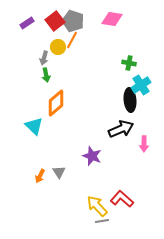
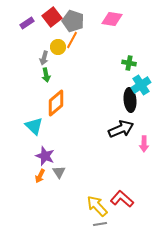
red square: moved 3 px left, 4 px up
purple star: moved 47 px left
gray line: moved 2 px left, 3 px down
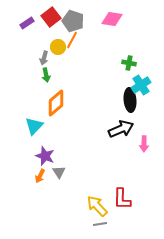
red square: moved 1 px left
cyan triangle: rotated 30 degrees clockwise
red L-shape: rotated 130 degrees counterclockwise
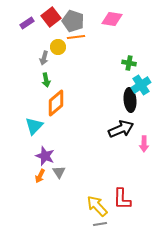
orange line: moved 4 px right, 3 px up; rotated 54 degrees clockwise
green arrow: moved 5 px down
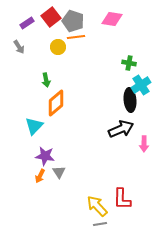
gray arrow: moved 25 px left, 11 px up; rotated 48 degrees counterclockwise
purple star: rotated 12 degrees counterclockwise
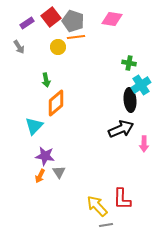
gray line: moved 6 px right, 1 px down
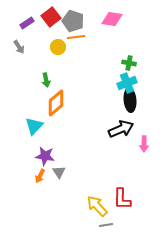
cyan cross: moved 14 px left, 2 px up; rotated 12 degrees clockwise
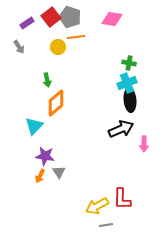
gray pentagon: moved 3 px left, 4 px up
green arrow: moved 1 px right
yellow arrow: rotated 75 degrees counterclockwise
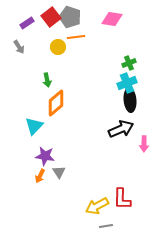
green cross: rotated 32 degrees counterclockwise
gray line: moved 1 px down
